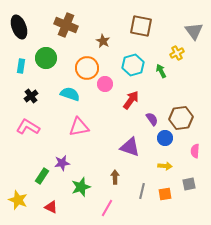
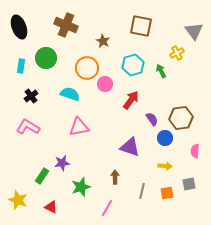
orange square: moved 2 px right, 1 px up
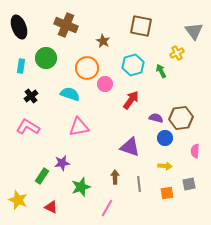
purple semicircle: moved 4 px right, 1 px up; rotated 40 degrees counterclockwise
gray line: moved 3 px left, 7 px up; rotated 21 degrees counterclockwise
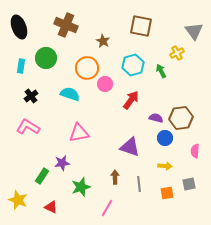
pink triangle: moved 6 px down
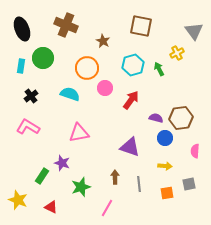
black ellipse: moved 3 px right, 2 px down
green circle: moved 3 px left
green arrow: moved 2 px left, 2 px up
pink circle: moved 4 px down
purple star: rotated 28 degrees clockwise
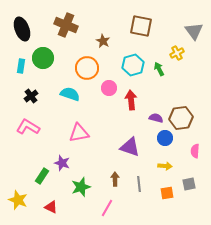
pink circle: moved 4 px right
red arrow: rotated 42 degrees counterclockwise
brown arrow: moved 2 px down
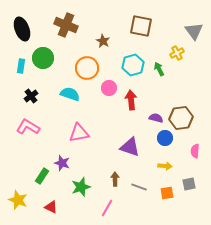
gray line: moved 3 px down; rotated 63 degrees counterclockwise
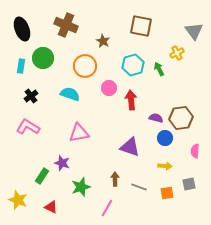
orange circle: moved 2 px left, 2 px up
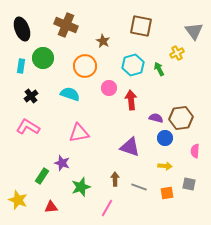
gray square: rotated 24 degrees clockwise
red triangle: rotated 32 degrees counterclockwise
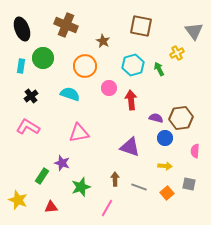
orange square: rotated 32 degrees counterclockwise
